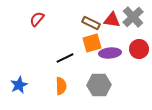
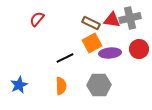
gray cross: moved 3 px left, 1 px down; rotated 30 degrees clockwise
orange square: rotated 12 degrees counterclockwise
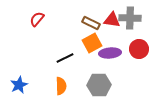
gray cross: rotated 15 degrees clockwise
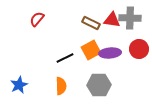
orange square: moved 1 px left, 7 px down
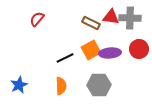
red triangle: moved 1 px left, 3 px up
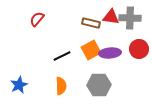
brown rectangle: rotated 12 degrees counterclockwise
black line: moved 3 px left, 2 px up
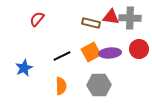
orange square: moved 2 px down
blue star: moved 5 px right, 17 px up
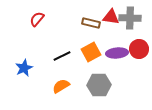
purple ellipse: moved 7 px right
orange semicircle: rotated 120 degrees counterclockwise
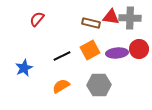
orange square: moved 1 px left, 2 px up
